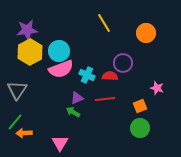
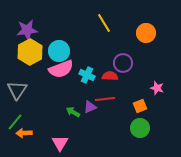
purple triangle: moved 13 px right, 9 px down
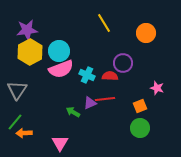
purple triangle: moved 4 px up
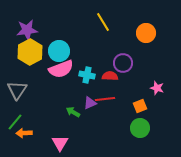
yellow line: moved 1 px left, 1 px up
cyan cross: rotated 14 degrees counterclockwise
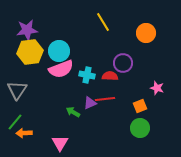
yellow hexagon: rotated 20 degrees clockwise
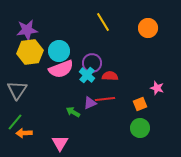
orange circle: moved 2 px right, 5 px up
purple circle: moved 31 px left
cyan cross: rotated 28 degrees clockwise
orange square: moved 2 px up
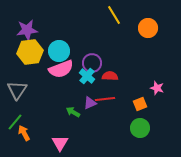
yellow line: moved 11 px right, 7 px up
cyan cross: moved 1 px down
orange arrow: rotated 63 degrees clockwise
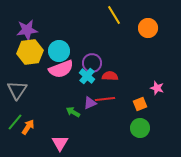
orange arrow: moved 4 px right, 6 px up; rotated 63 degrees clockwise
